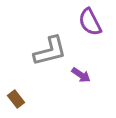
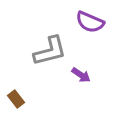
purple semicircle: rotated 40 degrees counterclockwise
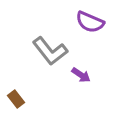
gray L-shape: rotated 66 degrees clockwise
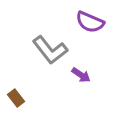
gray L-shape: moved 1 px up
brown rectangle: moved 1 px up
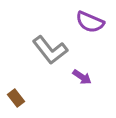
purple arrow: moved 1 px right, 2 px down
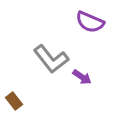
gray L-shape: moved 1 px right, 9 px down
brown rectangle: moved 2 px left, 3 px down
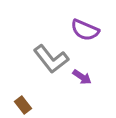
purple semicircle: moved 5 px left, 8 px down
brown rectangle: moved 9 px right, 4 px down
